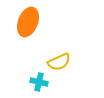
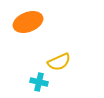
orange ellipse: rotated 48 degrees clockwise
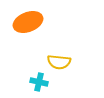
yellow semicircle: rotated 30 degrees clockwise
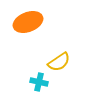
yellow semicircle: rotated 40 degrees counterclockwise
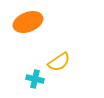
cyan cross: moved 4 px left, 3 px up
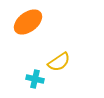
orange ellipse: rotated 16 degrees counterclockwise
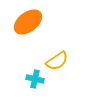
yellow semicircle: moved 2 px left, 1 px up
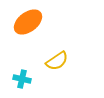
cyan cross: moved 13 px left
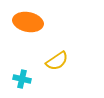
orange ellipse: rotated 48 degrees clockwise
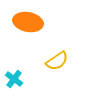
cyan cross: moved 8 px left; rotated 24 degrees clockwise
